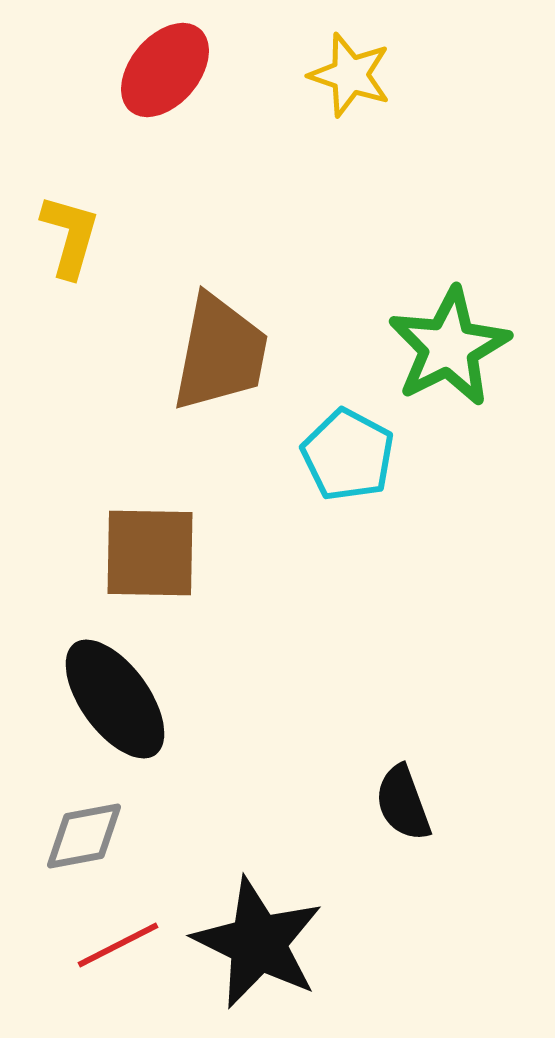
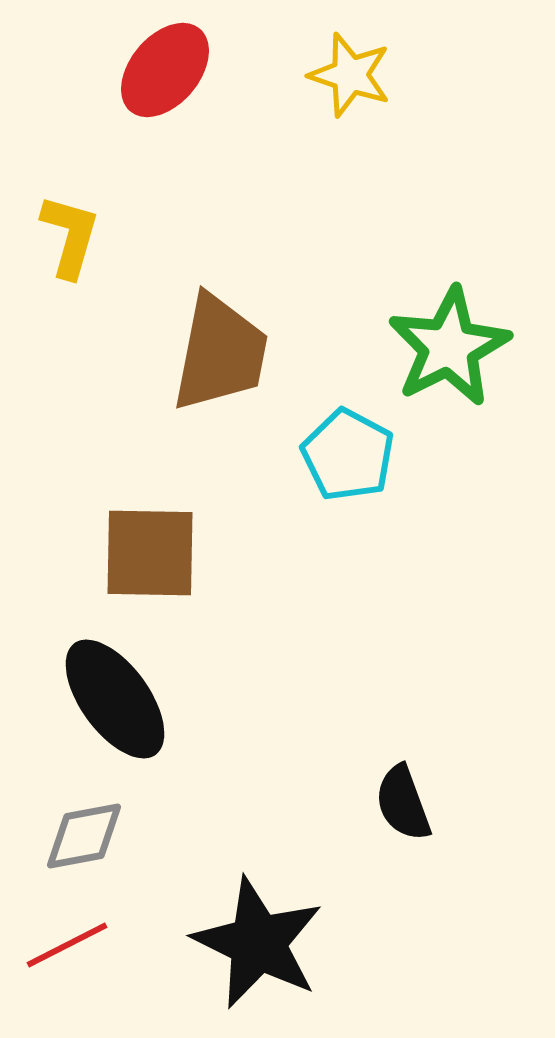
red line: moved 51 px left
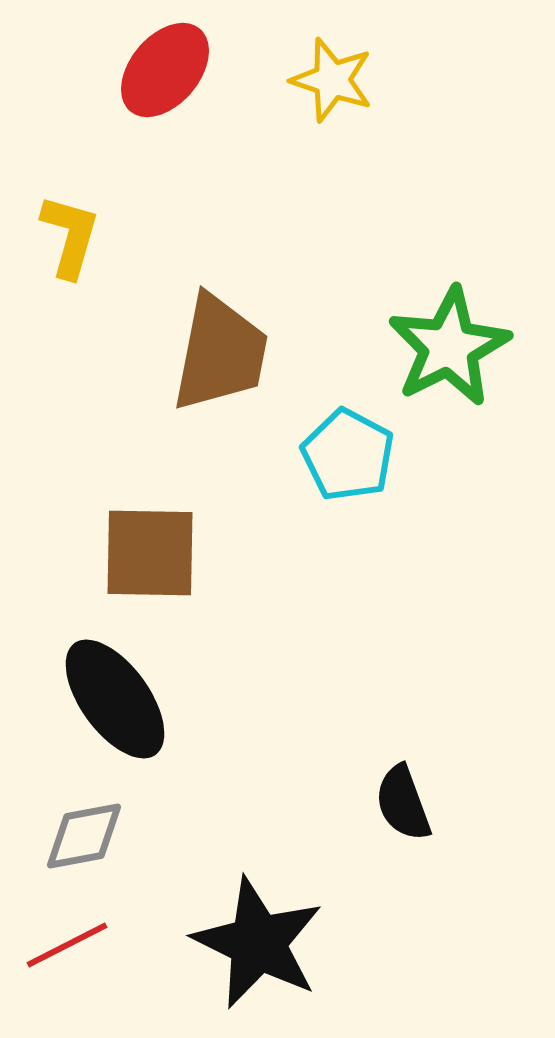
yellow star: moved 18 px left, 5 px down
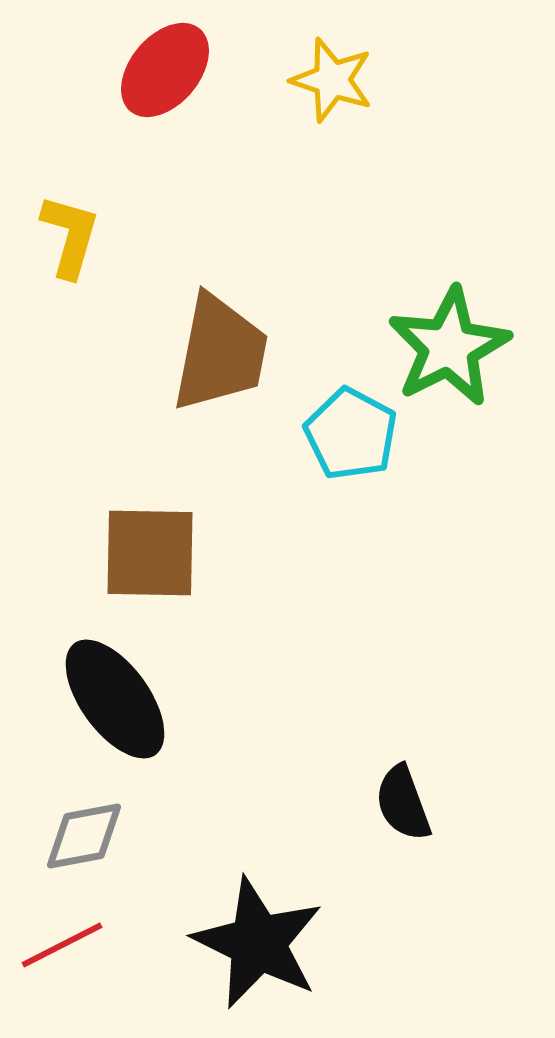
cyan pentagon: moved 3 px right, 21 px up
red line: moved 5 px left
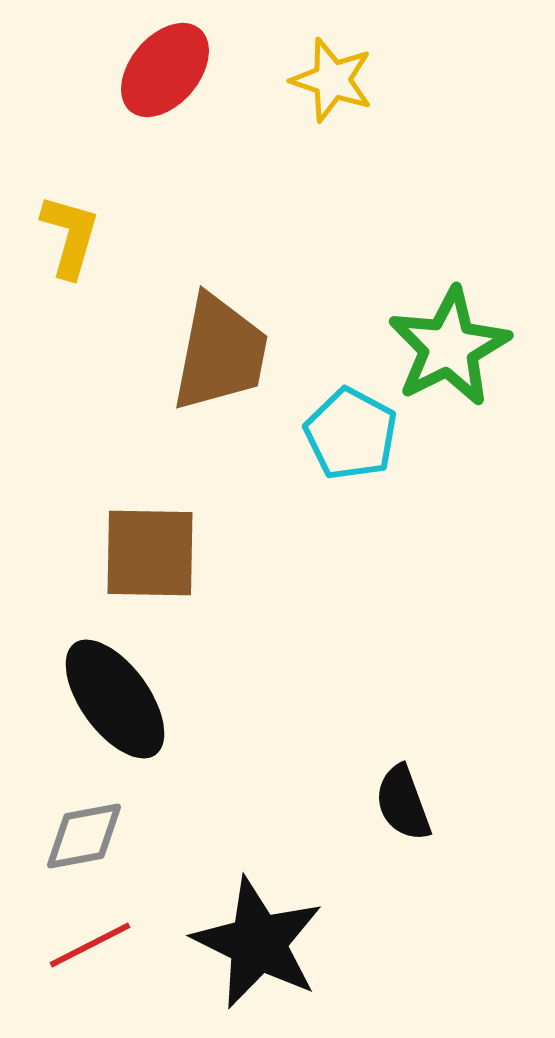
red line: moved 28 px right
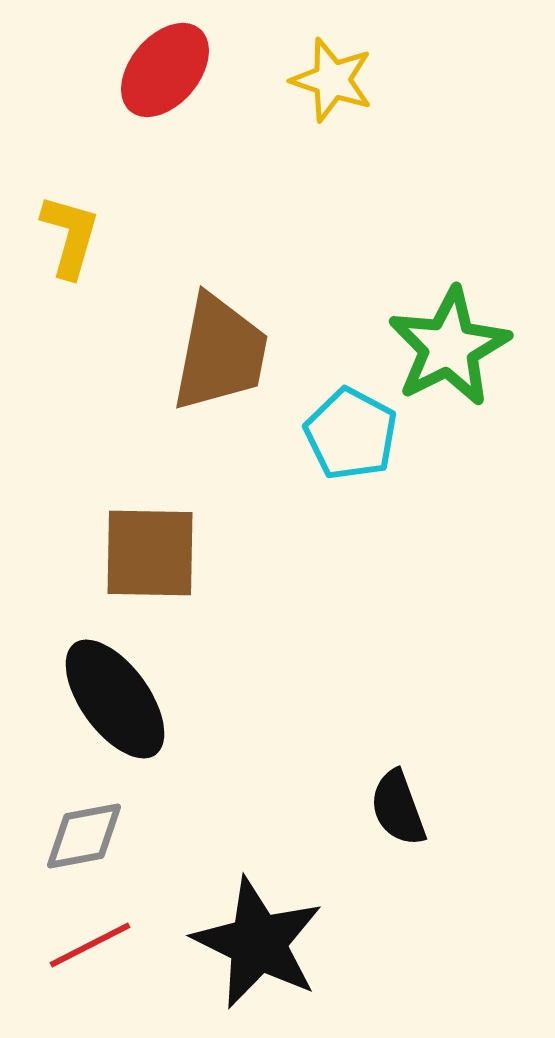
black semicircle: moved 5 px left, 5 px down
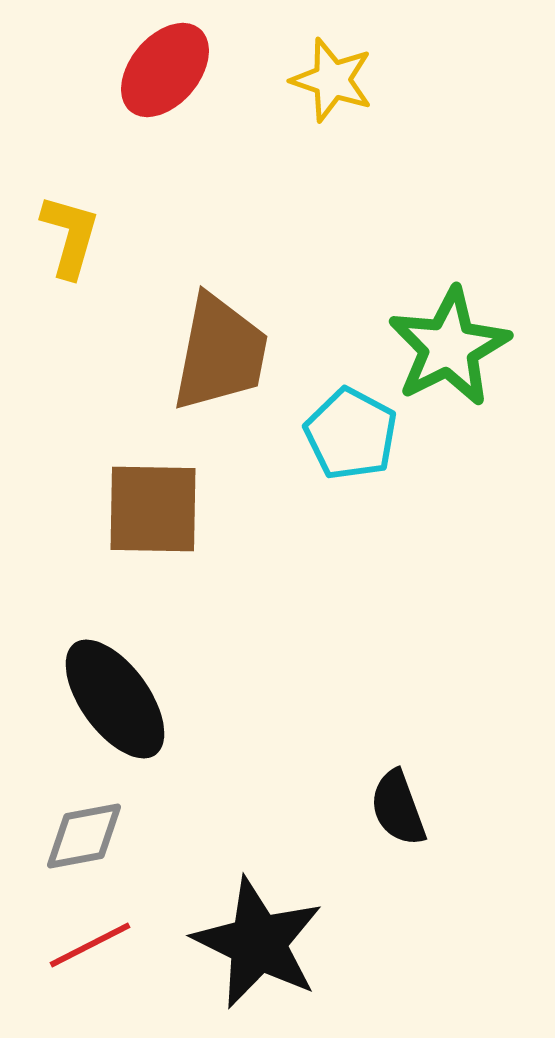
brown square: moved 3 px right, 44 px up
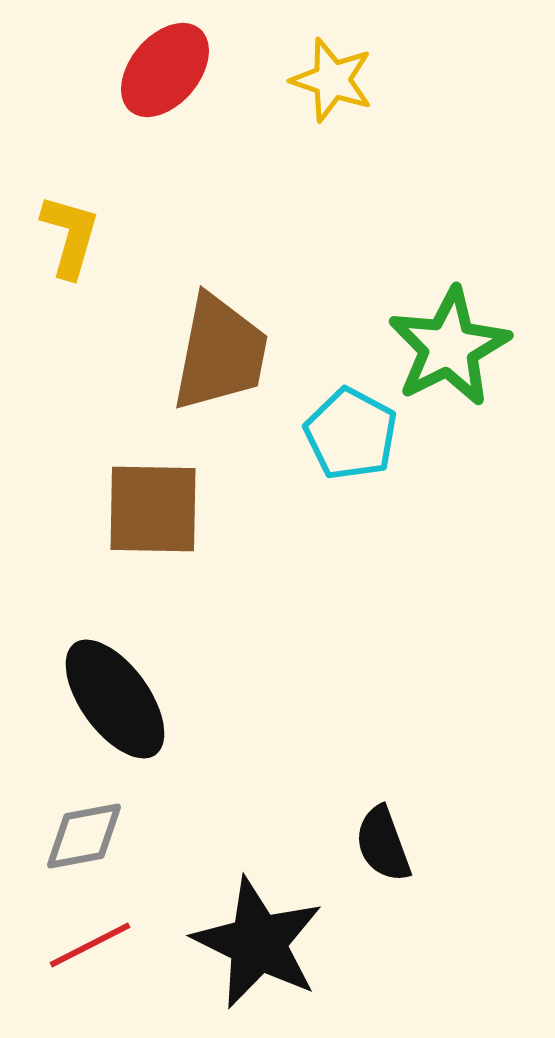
black semicircle: moved 15 px left, 36 px down
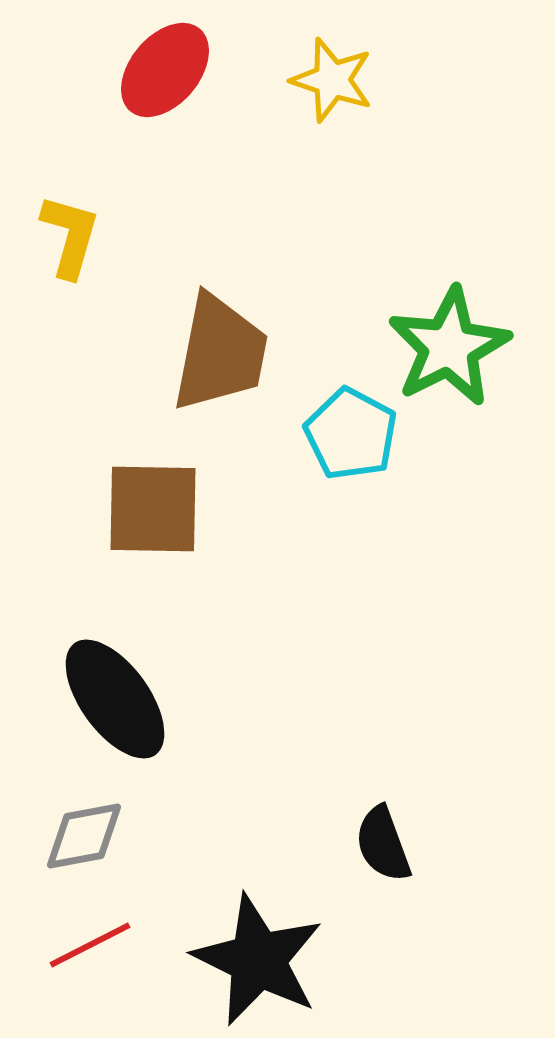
black star: moved 17 px down
